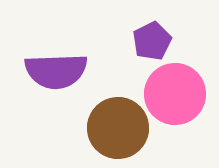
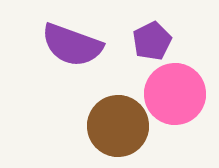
purple semicircle: moved 16 px right, 26 px up; rotated 22 degrees clockwise
brown circle: moved 2 px up
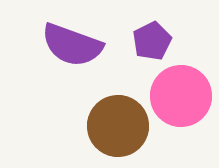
pink circle: moved 6 px right, 2 px down
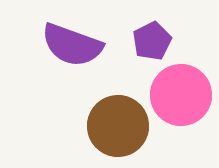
pink circle: moved 1 px up
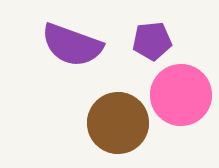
purple pentagon: rotated 21 degrees clockwise
brown circle: moved 3 px up
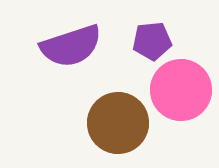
purple semicircle: moved 1 px left, 1 px down; rotated 38 degrees counterclockwise
pink circle: moved 5 px up
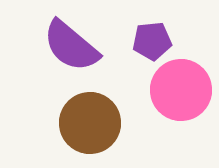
purple semicircle: rotated 58 degrees clockwise
brown circle: moved 28 px left
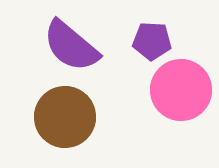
purple pentagon: rotated 9 degrees clockwise
brown circle: moved 25 px left, 6 px up
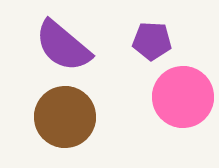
purple semicircle: moved 8 px left
pink circle: moved 2 px right, 7 px down
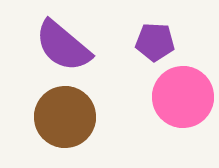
purple pentagon: moved 3 px right, 1 px down
